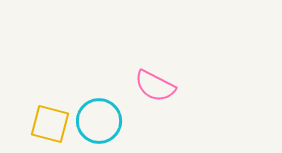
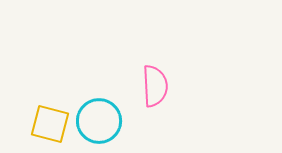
pink semicircle: rotated 120 degrees counterclockwise
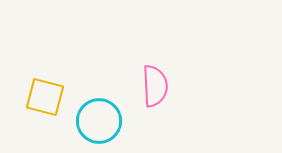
yellow square: moved 5 px left, 27 px up
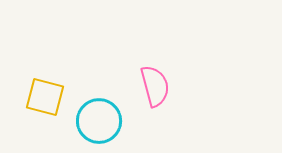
pink semicircle: rotated 12 degrees counterclockwise
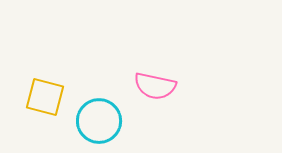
pink semicircle: rotated 117 degrees clockwise
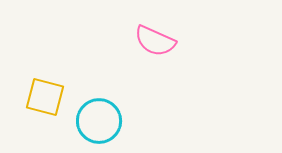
pink semicircle: moved 45 px up; rotated 12 degrees clockwise
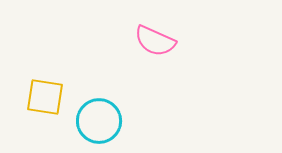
yellow square: rotated 6 degrees counterclockwise
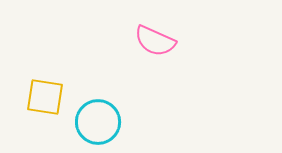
cyan circle: moved 1 px left, 1 px down
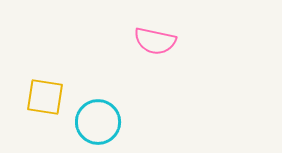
pink semicircle: rotated 12 degrees counterclockwise
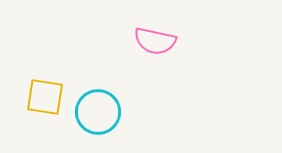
cyan circle: moved 10 px up
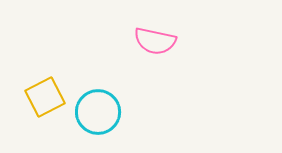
yellow square: rotated 36 degrees counterclockwise
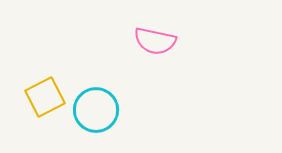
cyan circle: moved 2 px left, 2 px up
